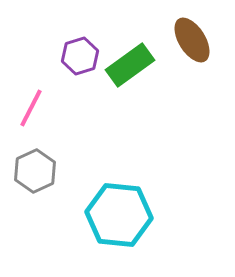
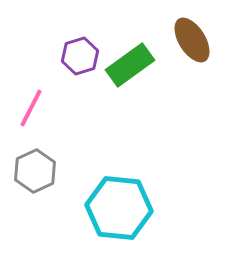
cyan hexagon: moved 7 px up
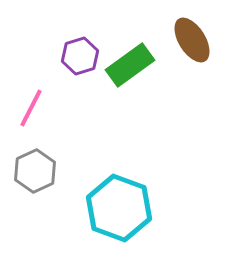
cyan hexagon: rotated 14 degrees clockwise
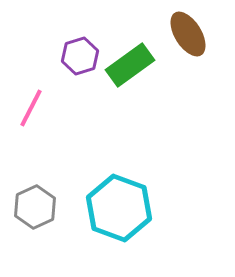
brown ellipse: moved 4 px left, 6 px up
gray hexagon: moved 36 px down
